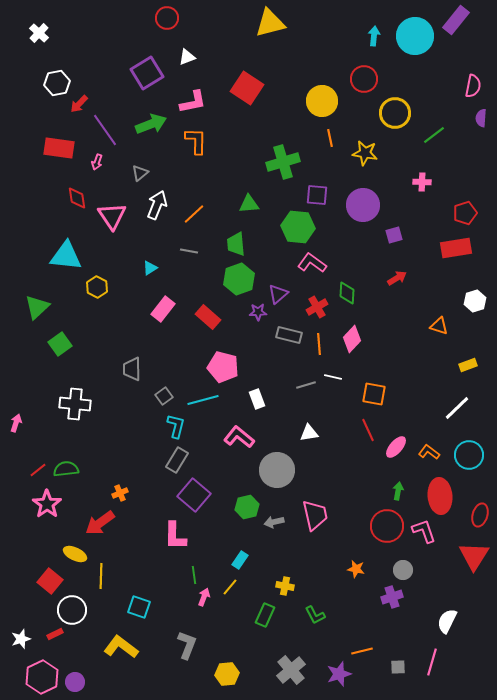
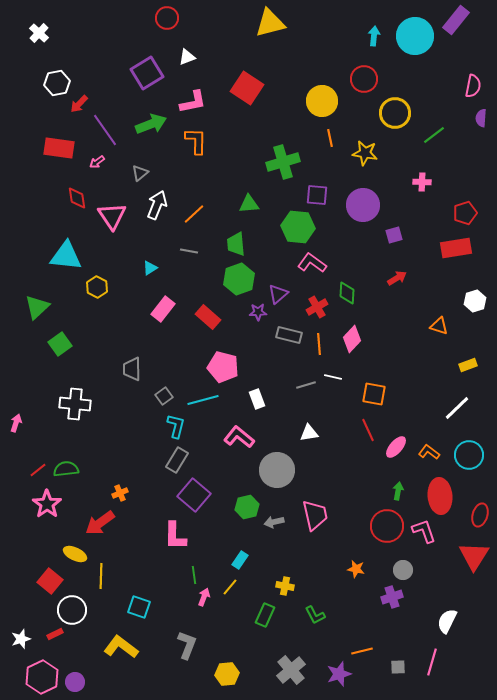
pink arrow at (97, 162): rotated 35 degrees clockwise
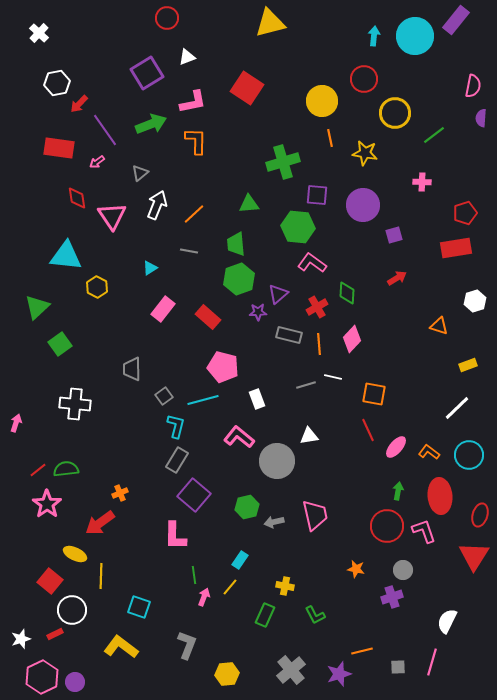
white triangle at (309, 433): moved 3 px down
gray circle at (277, 470): moved 9 px up
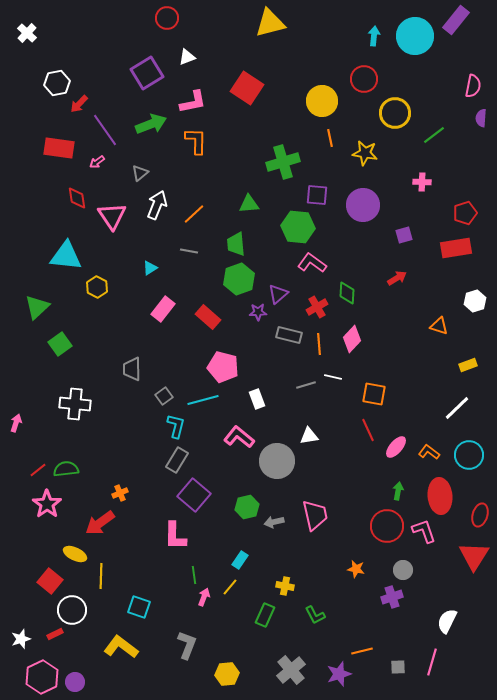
white cross at (39, 33): moved 12 px left
purple square at (394, 235): moved 10 px right
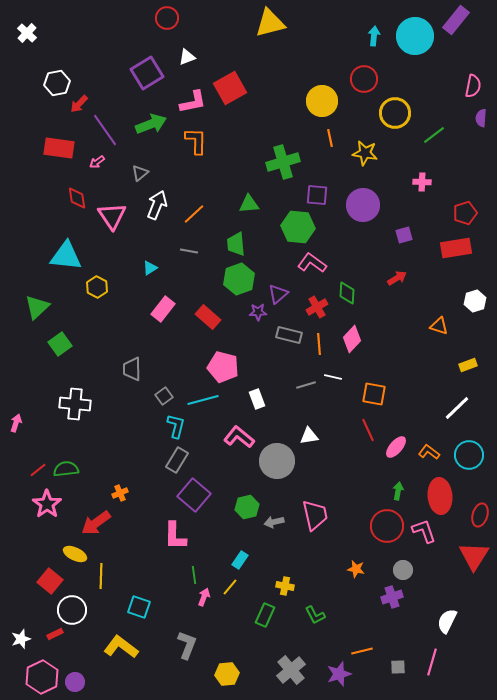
red square at (247, 88): moved 17 px left; rotated 28 degrees clockwise
red arrow at (100, 523): moved 4 px left
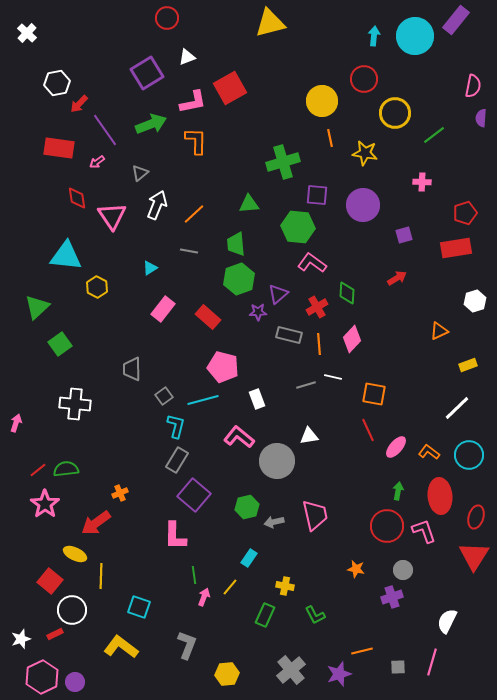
orange triangle at (439, 326): moved 5 px down; rotated 42 degrees counterclockwise
pink star at (47, 504): moved 2 px left
red ellipse at (480, 515): moved 4 px left, 2 px down
cyan rectangle at (240, 560): moved 9 px right, 2 px up
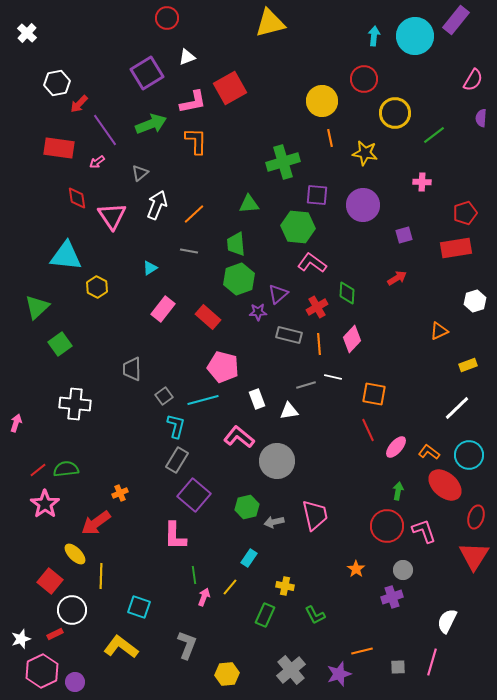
pink semicircle at (473, 86): moved 6 px up; rotated 20 degrees clockwise
white triangle at (309, 436): moved 20 px left, 25 px up
red ellipse at (440, 496): moved 5 px right, 11 px up; rotated 44 degrees counterclockwise
yellow ellipse at (75, 554): rotated 20 degrees clockwise
orange star at (356, 569): rotated 24 degrees clockwise
pink hexagon at (42, 677): moved 6 px up
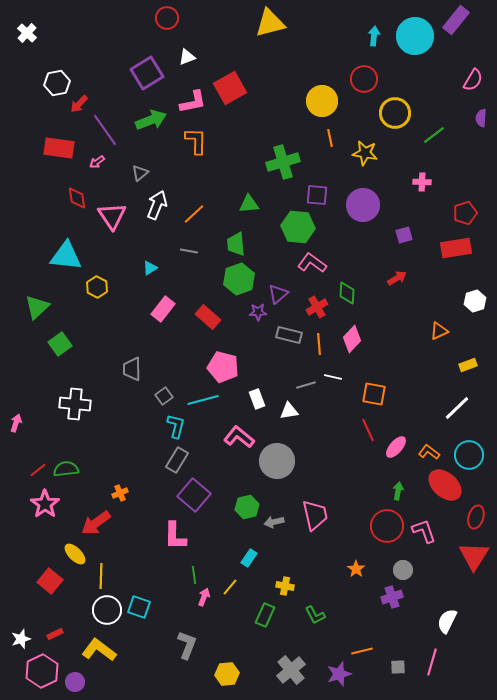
green arrow at (151, 124): moved 4 px up
white circle at (72, 610): moved 35 px right
yellow L-shape at (121, 647): moved 22 px left, 3 px down
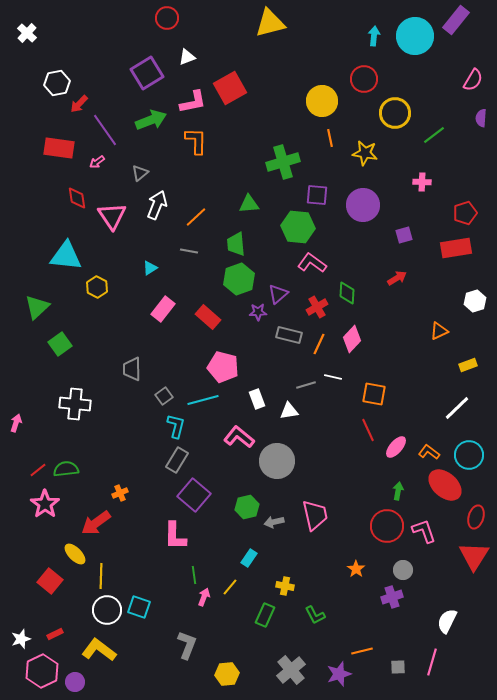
orange line at (194, 214): moved 2 px right, 3 px down
orange line at (319, 344): rotated 30 degrees clockwise
